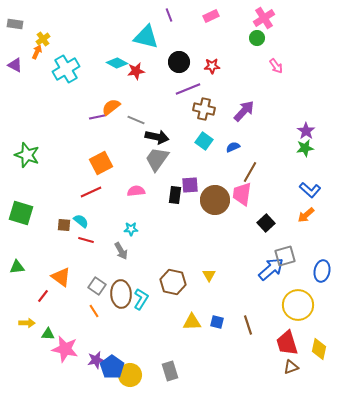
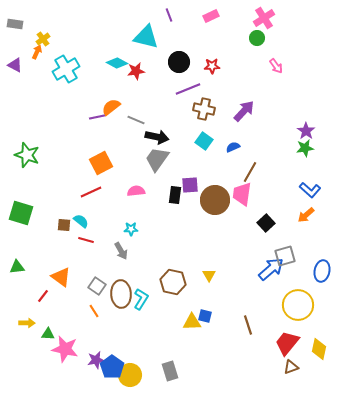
blue square at (217, 322): moved 12 px left, 6 px up
red trapezoid at (287, 343): rotated 56 degrees clockwise
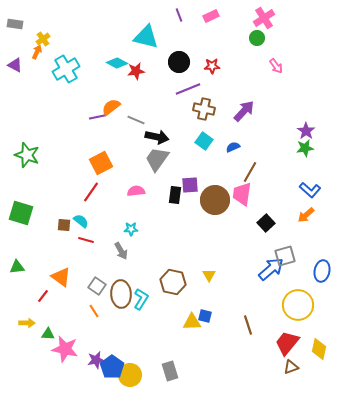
purple line at (169, 15): moved 10 px right
red line at (91, 192): rotated 30 degrees counterclockwise
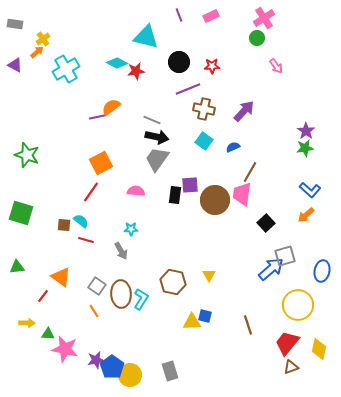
orange arrow at (37, 52): rotated 24 degrees clockwise
gray line at (136, 120): moved 16 px right
pink semicircle at (136, 191): rotated 12 degrees clockwise
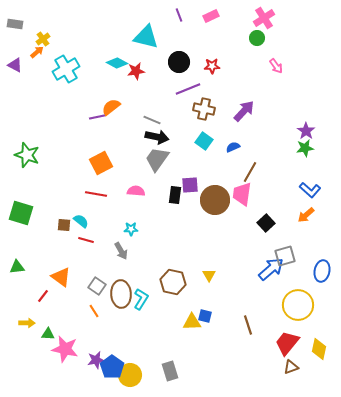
red line at (91, 192): moved 5 px right, 2 px down; rotated 65 degrees clockwise
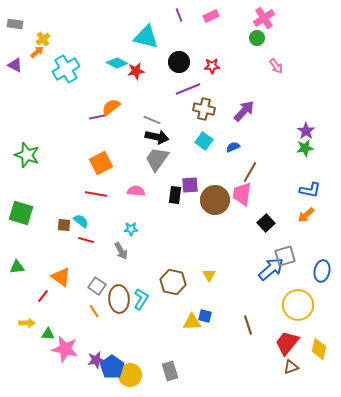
blue L-shape at (310, 190): rotated 30 degrees counterclockwise
brown ellipse at (121, 294): moved 2 px left, 5 px down
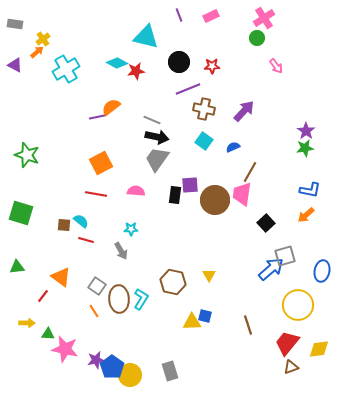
yellow diamond at (319, 349): rotated 70 degrees clockwise
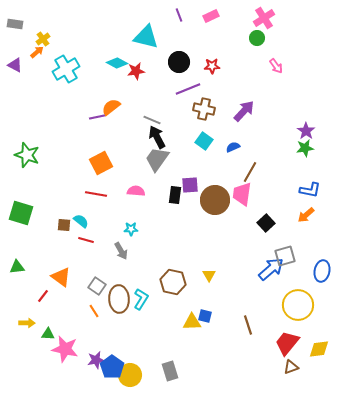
black arrow at (157, 137): rotated 130 degrees counterclockwise
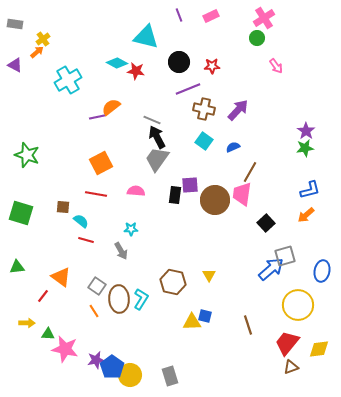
cyan cross at (66, 69): moved 2 px right, 11 px down
red star at (136, 71): rotated 18 degrees clockwise
purple arrow at (244, 111): moved 6 px left, 1 px up
blue L-shape at (310, 190): rotated 25 degrees counterclockwise
brown square at (64, 225): moved 1 px left, 18 px up
gray rectangle at (170, 371): moved 5 px down
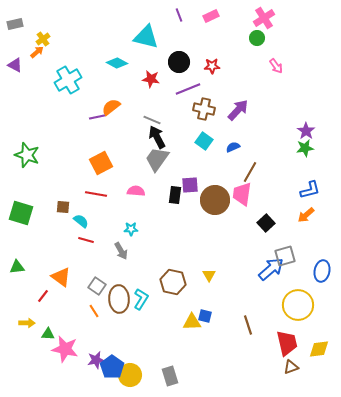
gray rectangle at (15, 24): rotated 21 degrees counterclockwise
red star at (136, 71): moved 15 px right, 8 px down
red trapezoid at (287, 343): rotated 128 degrees clockwise
